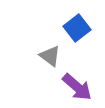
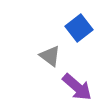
blue square: moved 2 px right
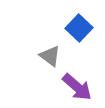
blue square: rotated 8 degrees counterclockwise
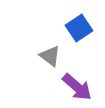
blue square: rotated 12 degrees clockwise
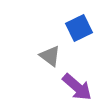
blue square: rotated 8 degrees clockwise
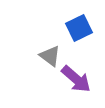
purple arrow: moved 1 px left, 8 px up
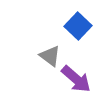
blue square: moved 1 px left, 2 px up; rotated 20 degrees counterclockwise
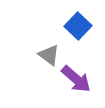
gray triangle: moved 1 px left, 1 px up
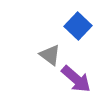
gray triangle: moved 1 px right
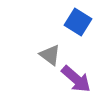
blue square: moved 4 px up; rotated 12 degrees counterclockwise
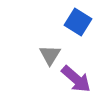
gray triangle: rotated 25 degrees clockwise
